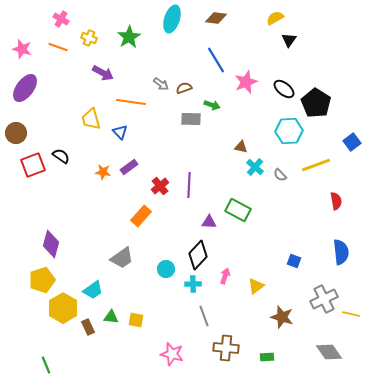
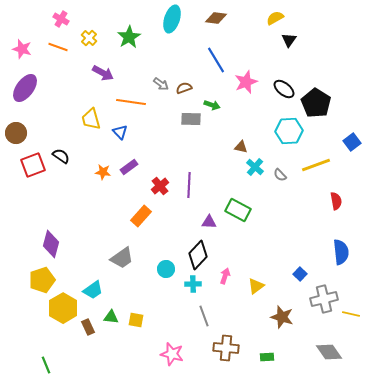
yellow cross at (89, 38): rotated 21 degrees clockwise
blue square at (294, 261): moved 6 px right, 13 px down; rotated 24 degrees clockwise
gray cross at (324, 299): rotated 12 degrees clockwise
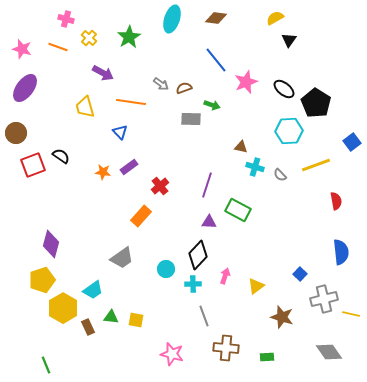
pink cross at (61, 19): moved 5 px right; rotated 14 degrees counterclockwise
blue line at (216, 60): rotated 8 degrees counterclockwise
yellow trapezoid at (91, 119): moved 6 px left, 12 px up
cyan cross at (255, 167): rotated 24 degrees counterclockwise
purple line at (189, 185): moved 18 px right; rotated 15 degrees clockwise
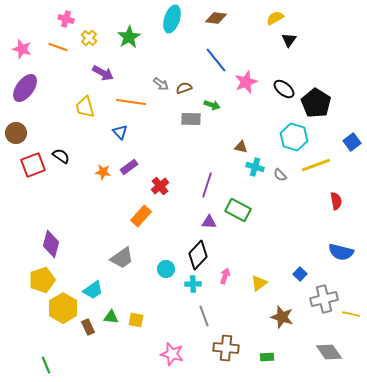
cyan hexagon at (289, 131): moved 5 px right, 6 px down; rotated 20 degrees clockwise
blue semicircle at (341, 252): rotated 110 degrees clockwise
yellow triangle at (256, 286): moved 3 px right, 3 px up
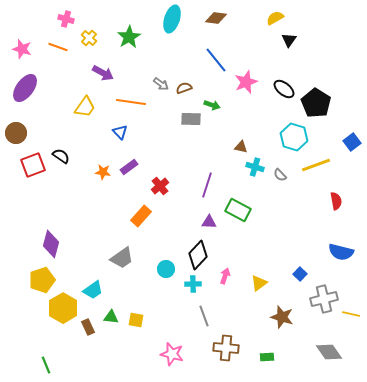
yellow trapezoid at (85, 107): rotated 130 degrees counterclockwise
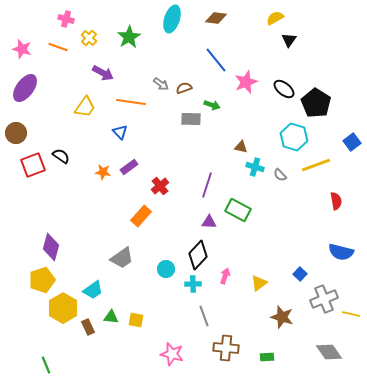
purple diamond at (51, 244): moved 3 px down
gray cross at (324, 299): rotated 8 degrees counterclockwise
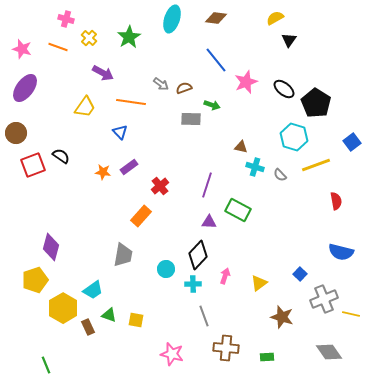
gray trapezoid at (122, 258): moved 1 px right, 3 px up; rotated 45 degrees counterclockwise
yellow pentagon at (42, 280): moved 7 px left
green triangle at (111, 317): moved 2 px left, 2 px up; rotated 14 degrees clockwise
